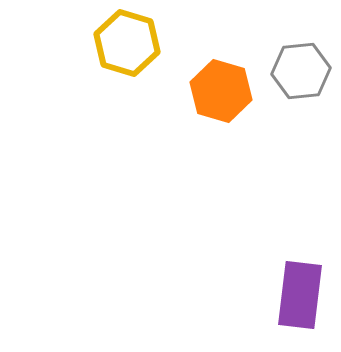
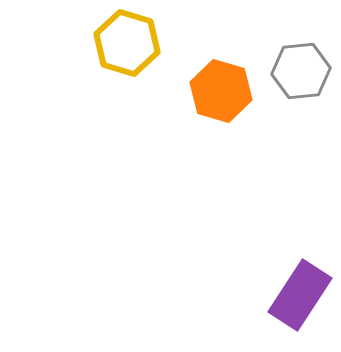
purple rectangle: rotated 26 degrees clockwise
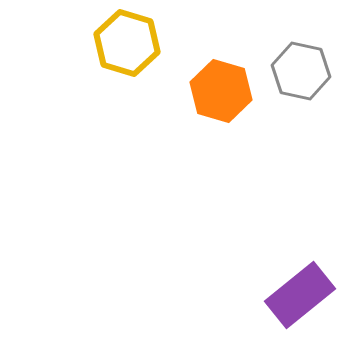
gray hexagon: rotated 18 degrees clockwise
purple rectangle: rotated 18 degrees clockwise
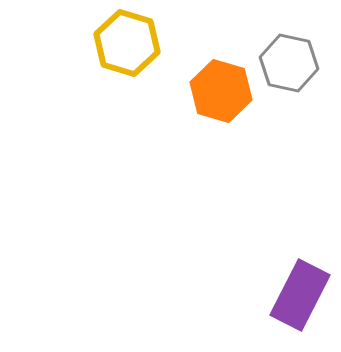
gray hexagon: moved 12 px left, 8 px up
purple rectangle: rotated 24 degrees counterclockwise
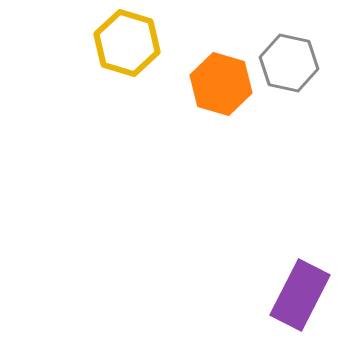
orange hexagon: moved 7 px up
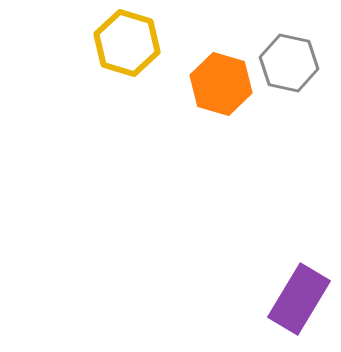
purple rectangle: moved 1 px left, 4 px down; rotated 4 degrees clockwise
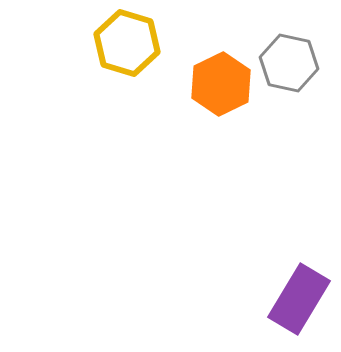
orange hexagon: rotated 18 degrees clockwise
